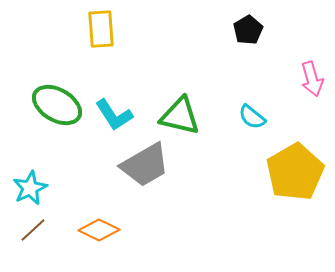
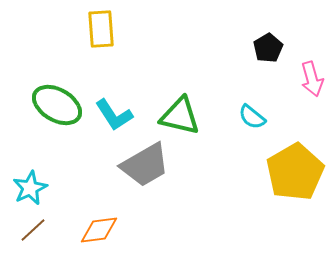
black pentagon: moved 20 px right, 18 px down
orange diamond: rotated 33 degrees counterclockwise
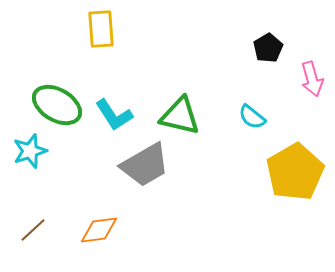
cyan star: moved 37 px up; rotated 8 degrees clockwise
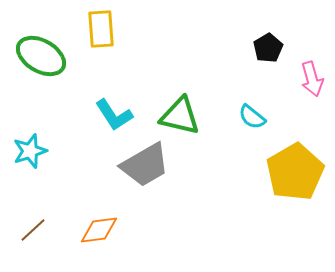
green ellipse: moved 16 px left, 49 px up
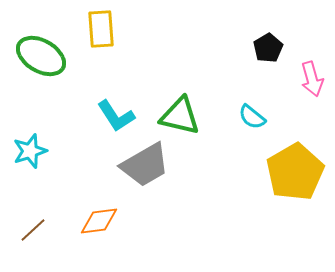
cyan L-shape: moved 2 px right, 1 px down
orange diamond: moved 9 px up
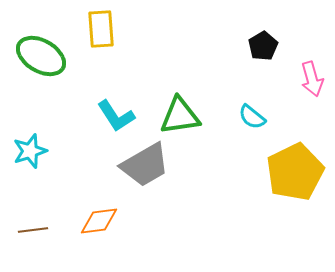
black pentagon: moved 5 px left, 2 px up
green triangle: rotated 21 degrees counterclockwise
yellow pentagon: rotated 4 degrees clockwise
brown line: rotated 36 degrees clockwise
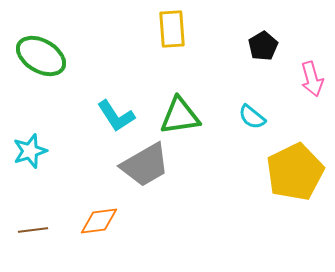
yellow rectangle: moved 71 px right
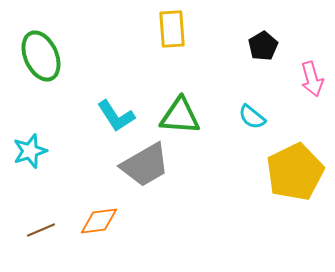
green ellipse: rotated 36 degrees clockwise
green triangle: rotated 12 degrees clockwise
brown line: moved 8 px right; rotated 16 degrees counterclockwise
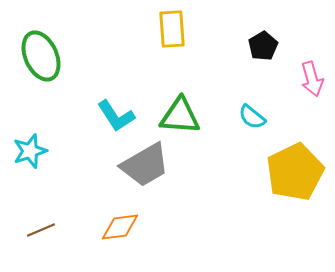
orange diamond: moved 21 px right, 6 px down
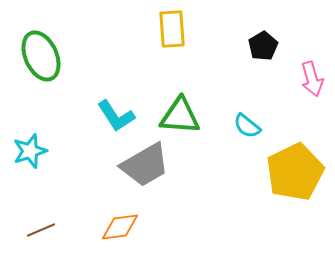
cyan semicircle: moved 5 px left, 9 px down
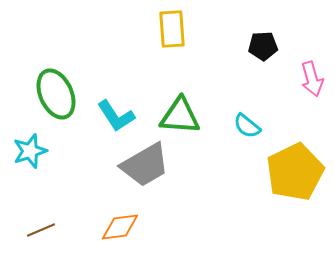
black pentagon: rotated 28 degrees clockwise
green ellipse: moved 15 px right, 38 px down
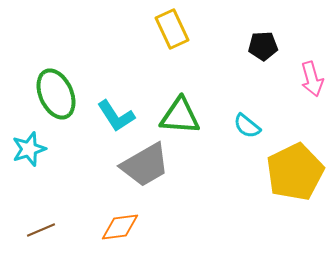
yellow rectangle: rotated 21 degrees counterclockwise
cyan star: moved 1 px left, 2 px up
